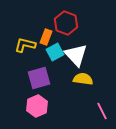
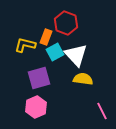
pink hexagon: moved 1 px left, 1 px down
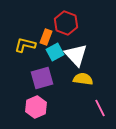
purple square: moved 3 px right
pink line: moved 2 px left, 3 px up
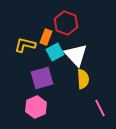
yellow semicircle: rotated 78 degrees clockwise
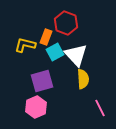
purple square: moved 3 px down
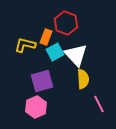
pink line: moved 1 px left, 4 px up
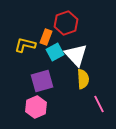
red hexagon: rotated 20 degrees clockwise
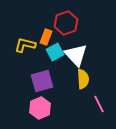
pink hexagon: moved 4 px right, 1 px down
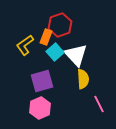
red hexagon: moved 6 px left, 2 px down
yellow L-shape: rotated 50 degrees counterclockwise
cyan square: rotated 12 degrees counterclockwise
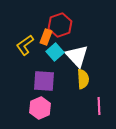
white triangle: moved 1 px right, 1 px down
purple square: moved 2 px right; rotated 20 degrees clockwise
pink line: moved 2 px down; rotated 24 degrees clockwise
